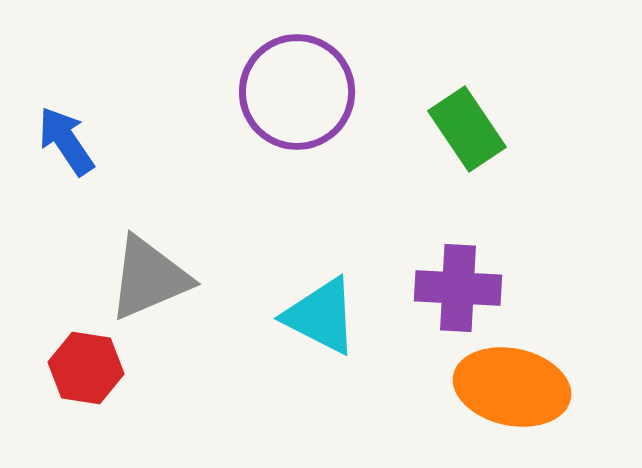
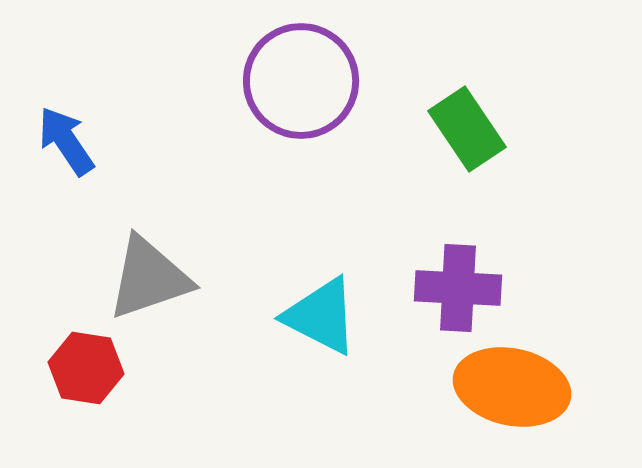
purple circle: moved 4 px right, 11 px up
gray triangle: rotated 4 degrees clockwise
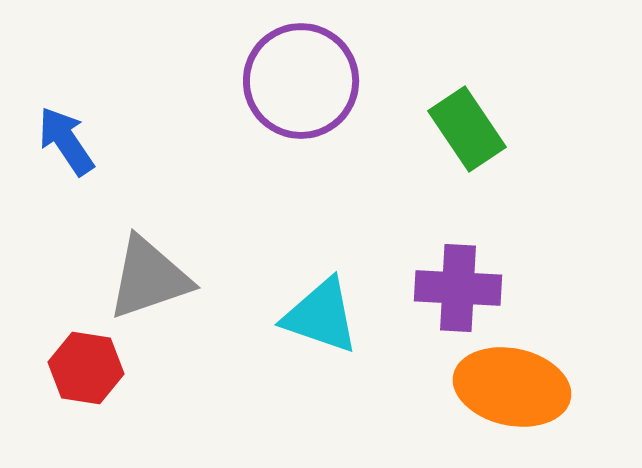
cyan triangle: rotated 8 degrees counterclockwise
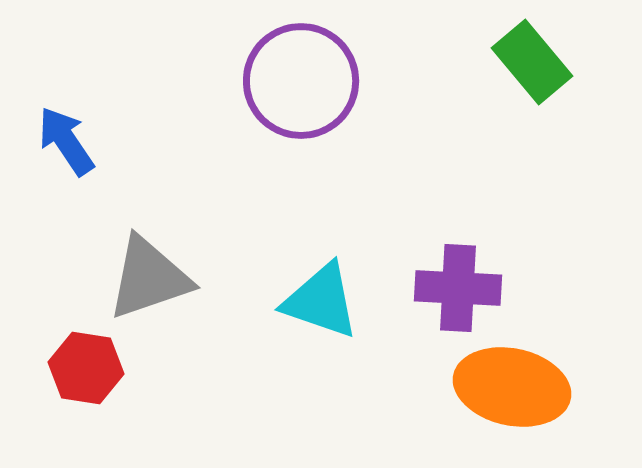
green rectangle: moved 65 px right, 67 px up; rotated 6 degrees counterclockwise
cyan triangle: moved 15 px up
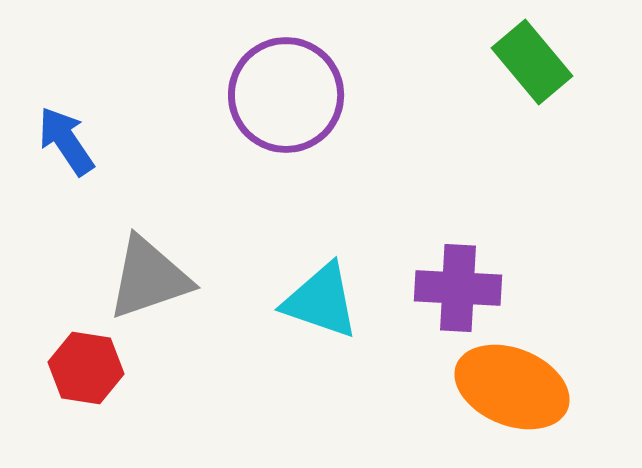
purple circle: moved 15 px left, 14 px down
orange ellipse: rotated 10 degrees clockwise
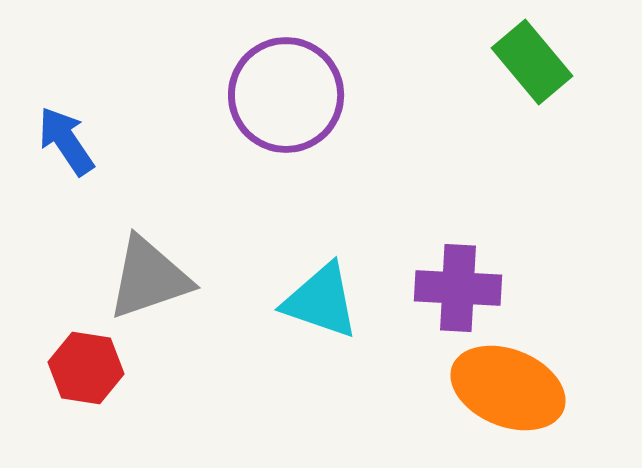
orange ellipse: moved 4 px left, 1 px down
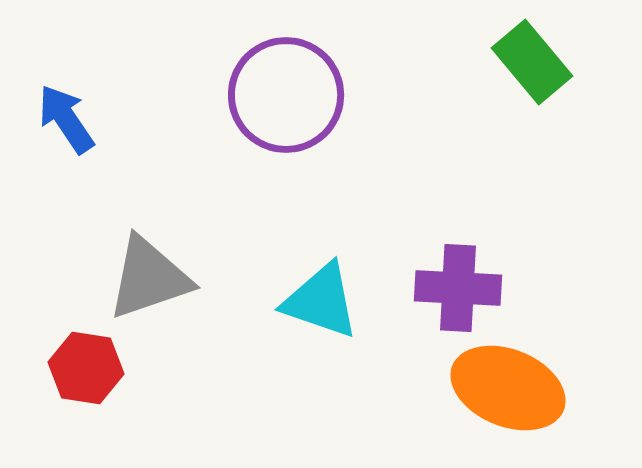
blue arrow: moved 22 px up
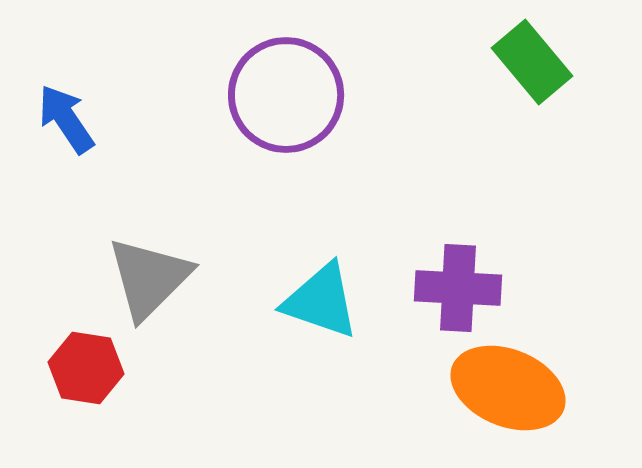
gray triangle: rotated 26 degrees counterclockwise
